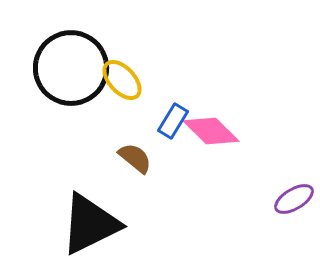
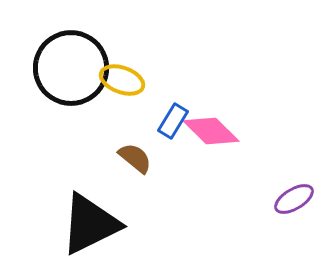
yellow ellipse: rotated 27 degrees counterclockwise
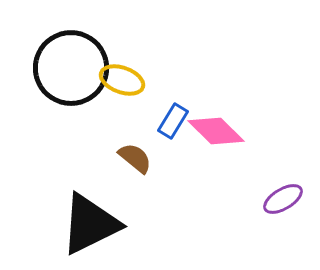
pink diamond: moved 5 px right
purple ellipse: moved 11 px left
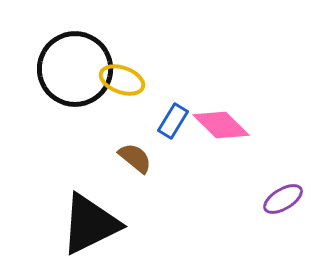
black circle: moved 4 px right, 1 px down
pink diamond: moved 5 px right, 6 px up
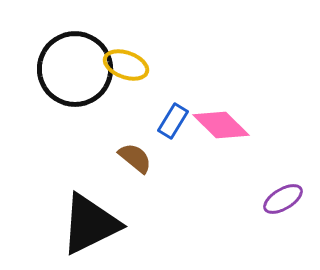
yellow ellipse: moved 4 px right, 15 px up
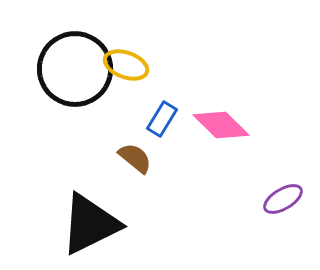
blue rectangle: moved 11 px left, 2 px up
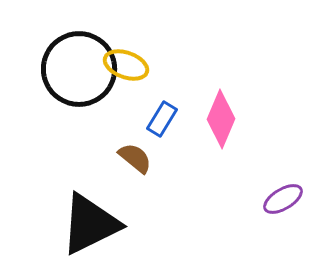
black circle: moved 4 px right
pink diamond: moved 6 px up; rotated 68 degrees clockwise
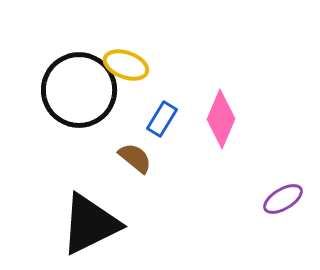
black circle: moved 21 px down
